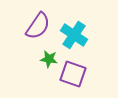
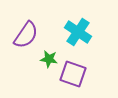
purple semicircle: moved 12 px left, 9 px down
cyan cross: moved 4 px right, 3 px up
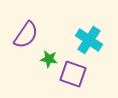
cyan cross: moved 11 px right, 8 px down
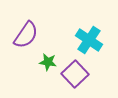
green star: moved 1 px left, 3 px down
purple square: moved 2 px right; rotated 28 degrees clockwise
